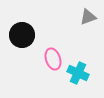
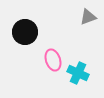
black circle: moved 3 px right, 3 px up
pink ellipse: moved 1 px down
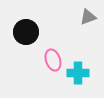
black circle: moved 1 px right
cyan cross: rotated 25 degrees counterclockwise
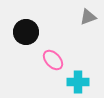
pink ellipse: rotated 25 degrees counterclockwise
cyan cross: moved 9 px down
